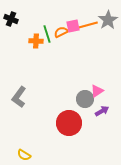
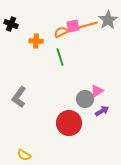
black cross: moved 5 px down
green line: moved 13 px right, 23 px down
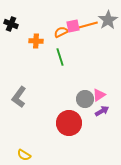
pink triangle: moved 2 px right, 4 px down
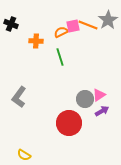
orange line: rotated 36 degrees clockwise
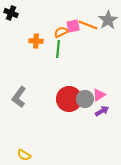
black cross: moved 11 px up
green line: moved 2 px left, 8 px up; rotated 24 degrees clockwise
red circle: moved 24 px up
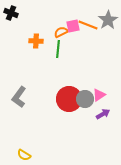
purple arrow: moved 1 px right, 3 px down
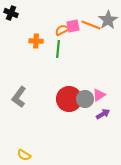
orange line: moved 3 px right
orange semicircle: moved 1 px right, 2 px up
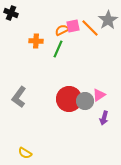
orange line: moved 1 px left, 3 px down; rotated 24 degrees clockwise
green line: rotated 18 degrees clockwise
gray circle: moved 2 px down
purple arrow: moved 1 px right, 4 px down; rotated 136 degrees clockwise
yellow semicircle: moved 1 px right, 2 px up
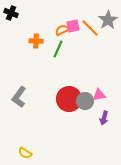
pink triangle: rotated 24 degrees clockwise
